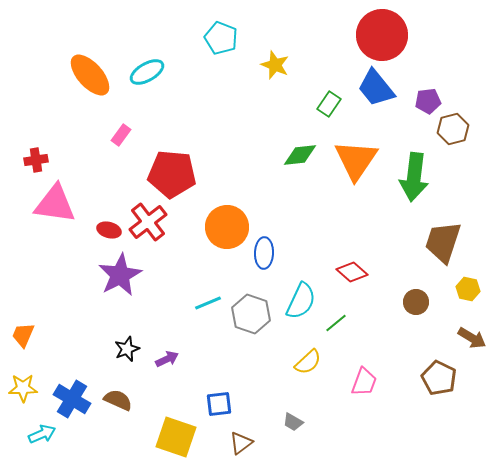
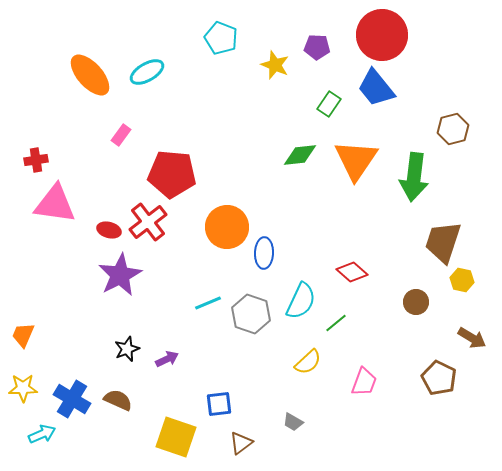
purple pentagon at (428, 101): moved 111 px left, 54 px up; rotated 10 degrees clockwise
yellow hexagon at (468, 289): moved 6 px left, 9 px up
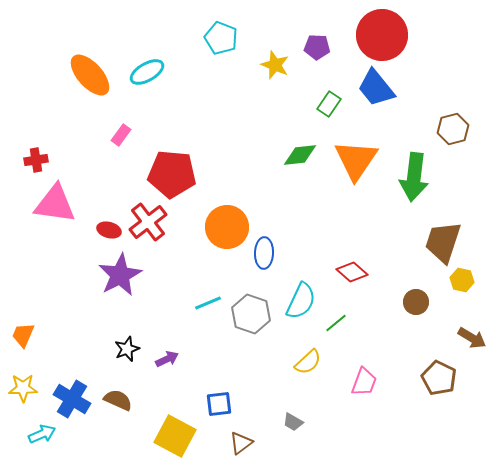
yellow square at (176, 437): moved 1 px left, 1 px up; rotated 9 degrees clockwise
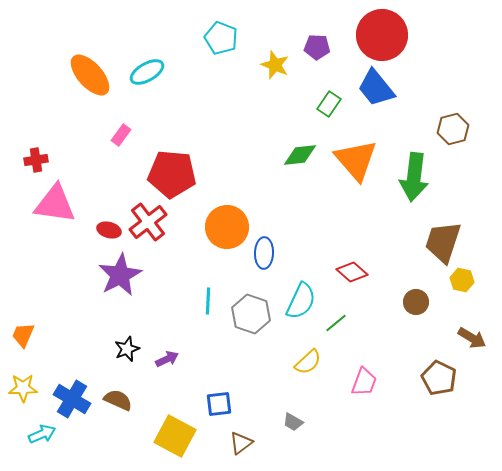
orange triangle at (356, 160): rotated 15 degrees counterclockwise
cyan line at (208, 303): moved 2 px up; rotated 64 degrees counterclockwise
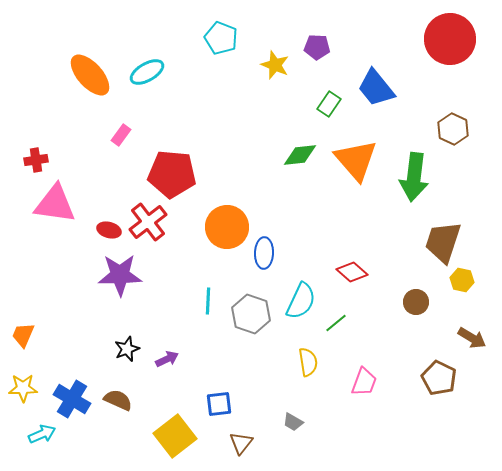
red circle at (382, 35): moved 68 px right, 4 px down
brown hexagon at (453, 129): rotated 20 degrees counterclockwise
purple star at (120, 275): rotated 27 degrees clockwise
yellow semicircle at (308, 362): rotated 56 degrees counterclockwise
yellow square at (175, 436): rotated 24 degrees clockwise
brown triangle at (241, 443): rotated 15 degrees counterclockwise
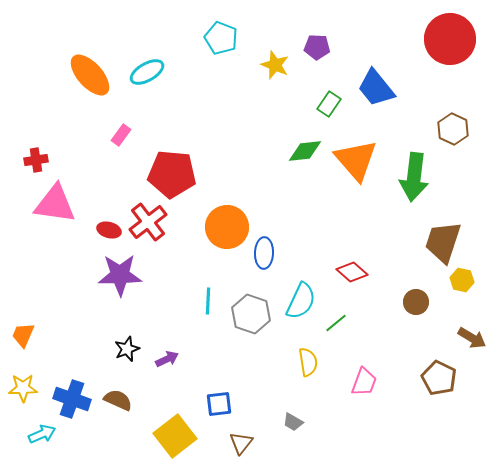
green diamond at (300, 155): moved 5 px right, 4 px up
blue cross at (72, 399): rotated 12 degrees counterclockwise
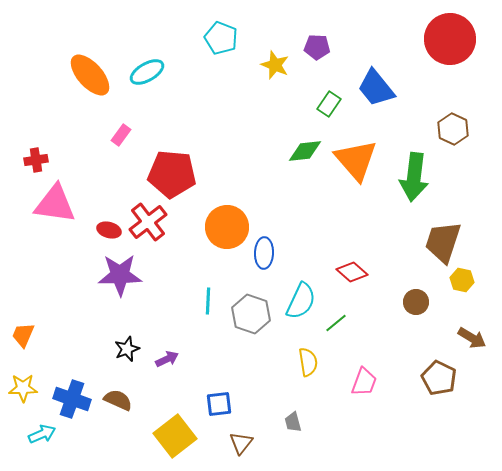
gray trapezoid at (293, 422): rotated 45 degrees clockwise
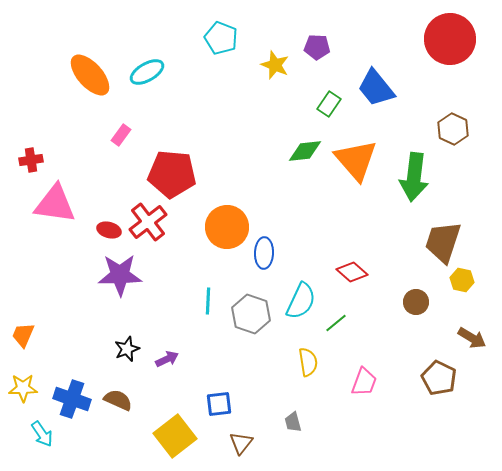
red cross at (36, 160): moved 5 px left
cyan arrow at (42, 434): rotated 80 degrees clockwise
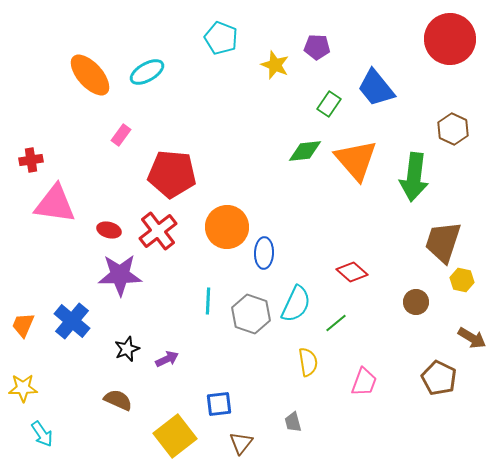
red cross at (148, 222): moved 10 px right, 9 px down
cyan semicircle at (301, 301): moved 5 px left, 3 px down
orange trapezoid at (23, 335): moved 10 px up
blue cross at (72, 399): moved 78 px up; rotated 21 degrees clockwise
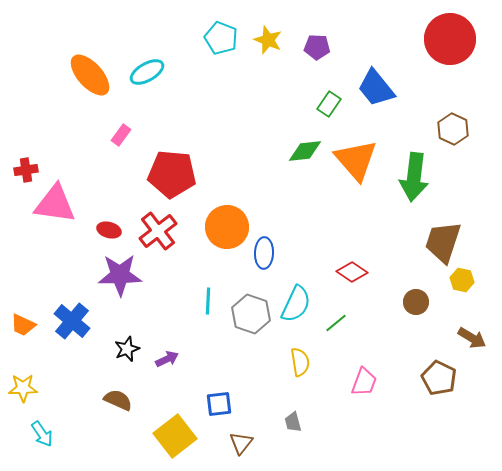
yellow star at (275, 65): moved 7 px left, 25 px up
red cross at (31, 160): moved 5 px left, 10 px down
red diamond at (352, 272): rotated 8 degrees counterclockwise
orange trapezoid at (23, 325): rotated 88 degrees counterclockwise
yellow semicircle at (308, 362): moved 8 px left
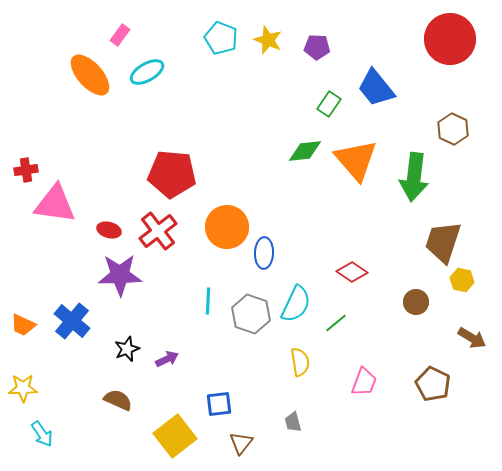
pink rectangle at (121, 135): moved 1 px left, 100 px up
brown pentagon at (439, 378): moved 6 px left, 6 px down
